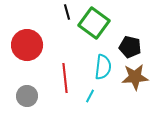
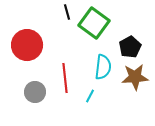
black pentagon: rotated 30 degrees clockwise
gray circle: moved 8 px right, 4 px up
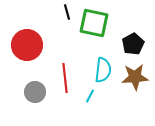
green square: rotated 24 degrees counterclockwise
black pentagon: moved 3 px right, 3 px up
cyan semicircle: moved 3 px down
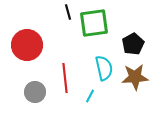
black line: moved 1 px right
green square: rotated 20 degrees counterclockwise
cyan semicircle: moved 1 px right, 2 px up; rotated 20 degrees counterclockwise
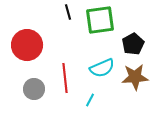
green square: moved 6 px right, 3 px up
cyan semicircle: moved 2 px left; rotated 80 degrees clockwise
gray circle: moved 1 px left, 3 px up
cyan line: moved 4 px down
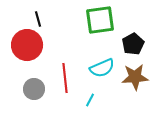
black line: moved 30 px left, 7 px down
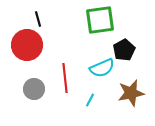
black pentagon: moved 9 px left, 6 px down
brown star: moved 4 px left, 16 px down; rotated 8 degrees counterclockwise
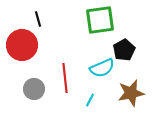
red circle: moved 5 px left
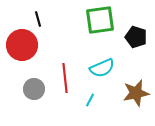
black pentagon: moved 12 px right, 13 px up; rotated 25 degrees counterclockwise
brown star: moved 5 px right
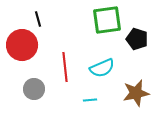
green square: moved 7 px right
black pentagon: moved 1 px right, 2 px down
red line: moved 11 px up
cyan line: rotated 56 degrees clockwise
